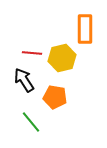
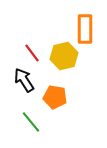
red line: rotated 48 degrees clockwise
yellow hexagon: moved 2 px right, 2 px up
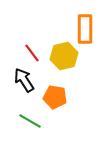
green line: moved 1 px left, 1 px up; rotated 20 degrees counterclockwise
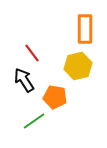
yellow hexagon: moved 14 px right, 10 px down
green line: moved 4 px right; rotated 65 degrees counterclockwise
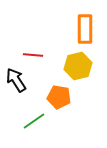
red line: moved 1 px right, 2 px down; rotated 48 degrees counterclockwise
black arrow: moved 8 px left
orange pentagon: moved 4 px right
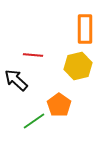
black arrow: rotated 15 degrees counterclockwise
orange pentagon: moved 8 px down; rotated 25 degrees clockwise
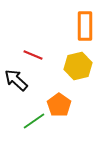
orange rectangle: moved 3 px up
red line: rotated 18 degrees clockwise
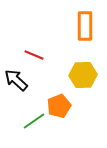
red line: moved 1 px right
yellow hexagon: moved 5 px right, 9 px down; rotated 12 degrees clockwise
orange pentagon: moved 1 px down; rotated 15 degrees clockwise
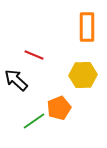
orange rectangle: moved 2 px right, 1 px down
orange pentagon: moved 2 px down
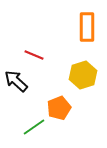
yellow hexagon: rotated 16 degrees counterclockwise
black arrow: moved 1 px down
green line: moved 6 px down
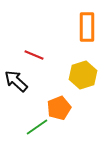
green line: moved 3 px right
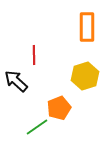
red line: rotated 66 degrees clockwise
yellow hexagon: moved 2 px right, 1 px down
